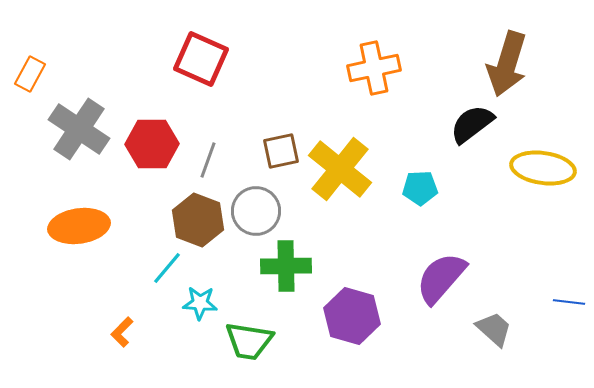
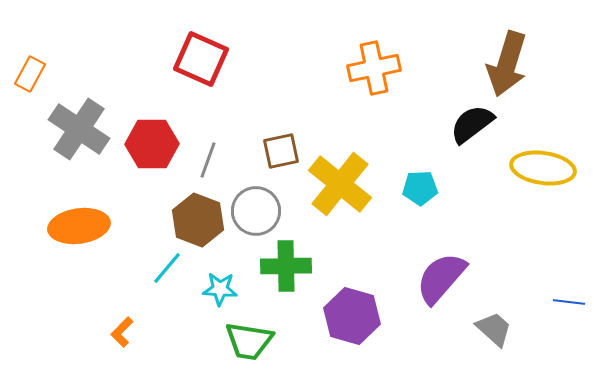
yellow cross: moved 15 px down
cyan star: moved 20 px right, 14 px up
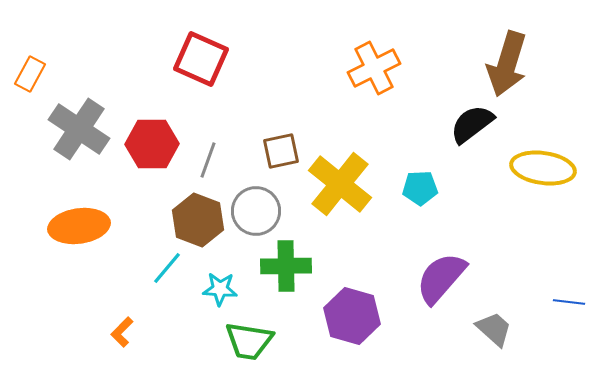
orange cross: rotated 15 degrees counterclockwise
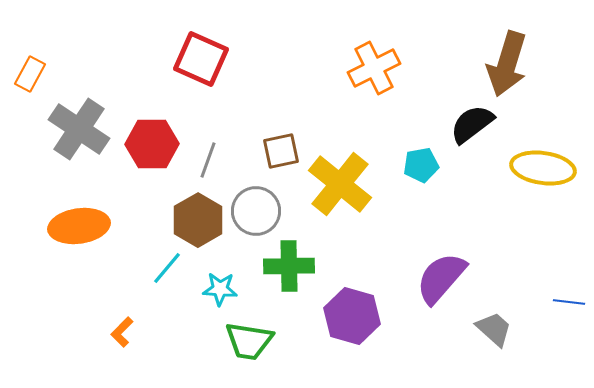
cyan pentagon: moved 1 px right, 23 px up; rotated 8 degrees counterclockwise
brown hexagon: rotated 9 degrees clockwise
green cross: moved 3 px right
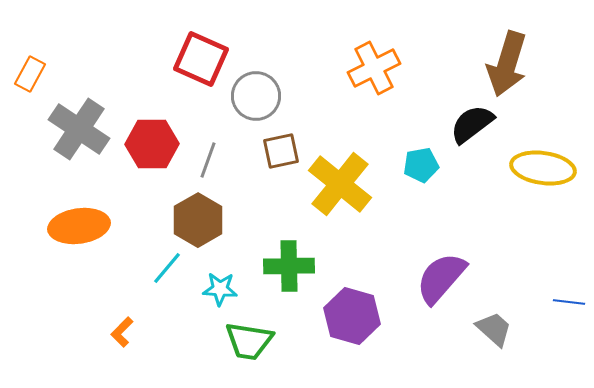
gray circle: moved 115 px up
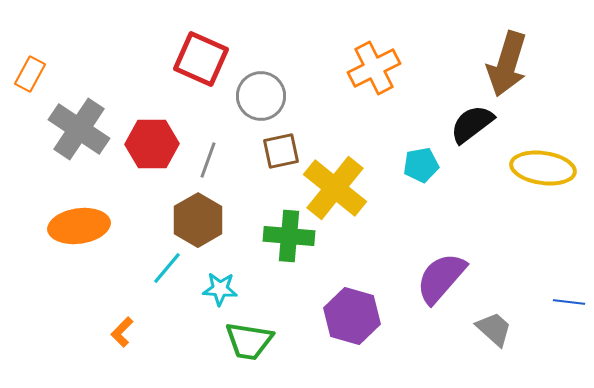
gray circle: moved 5 px right
yellow cross: moved 5 px left, 4 px down
green cross: moved 30 px up; rotated 6 degrees clockwise
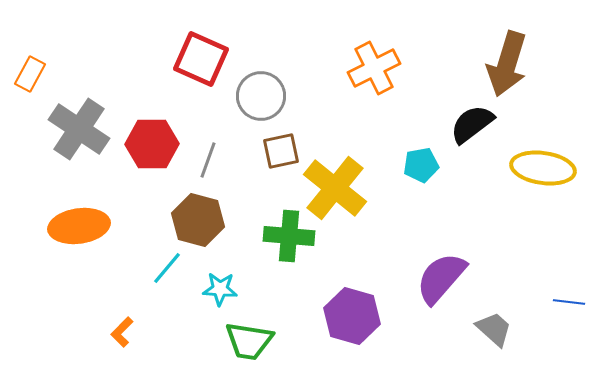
brown hexagon: rotated 15 degrees counterclockwise
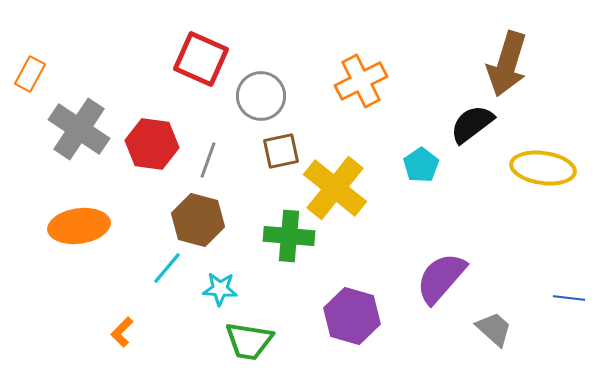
orange cross: moved 13 px left, 13 px down
red hexagon: rotated 9 degrees clockwise
cyan pentagon: rotated 24 degrees counterclockwise
blue line: moved 4 px up
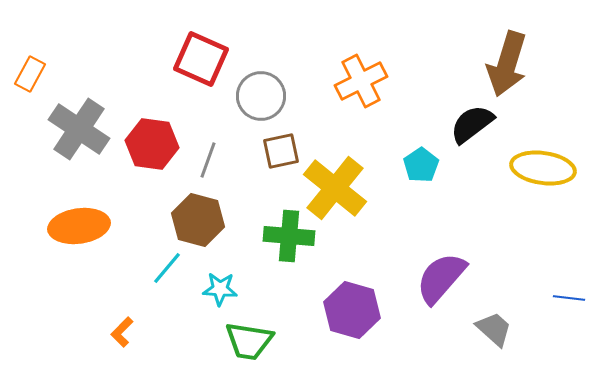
purple hexagon: moved 6 px up
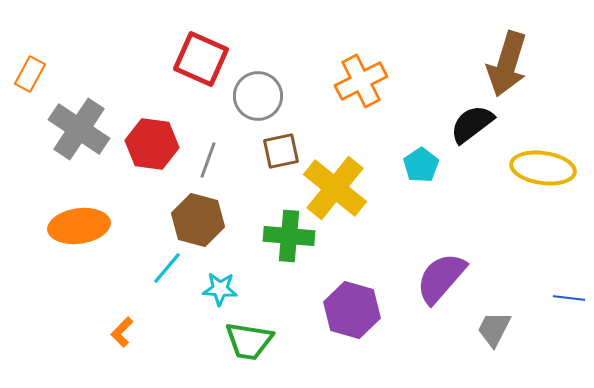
gray circle: moved 3 px left
gray trapezoid: rotated 105 degrees counterclockwise
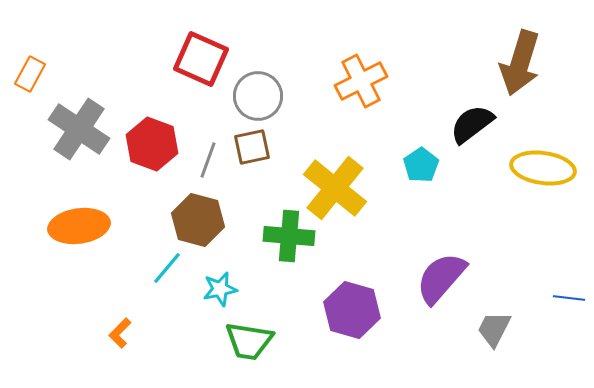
brown arrow: moved 13 px right, 1 px up
red hexagon: rotated 12 degrees clockwise
brown square: moved 29 px left, 4 px up
cyan star: rotated 16 degrees counterclockwise
orange L-shape: moved 2 px left, 1 px down
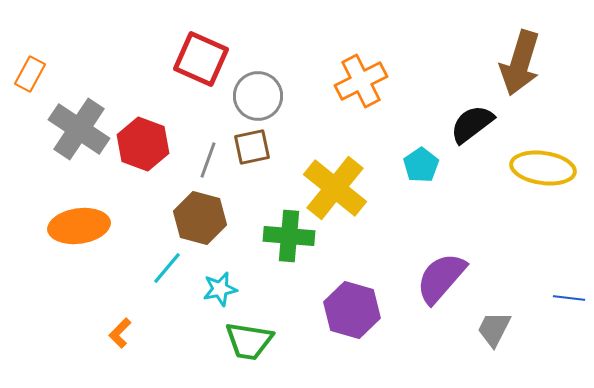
red hexagon: moved 9 px left
brown hexagon: moved 2 px right, 2 px up
